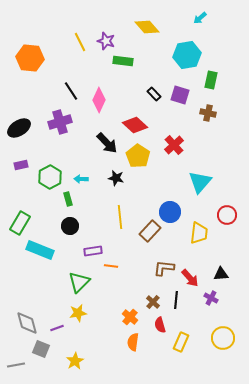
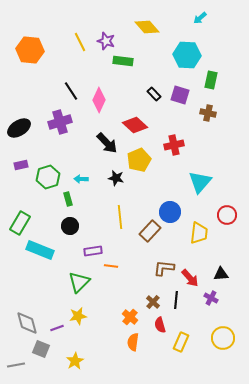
cyan hexagon at (187, 55): rotated 12 degrees clockwise
orange hexagon at (30, 58): moved 8 px up
red cross at (174, 145): rotated 30 degrees clockwise
yellow pentagon at (138, 156): moved 1 px right, 4 px down; rotated 15 degrees clockwise
green hexagon at (50, 177): moved 2 px left; rotated 10 degrees clockwise
yellow star at (78, 313): moved 3 px down
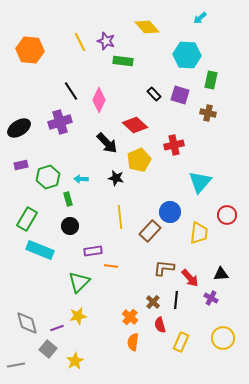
green rectangle at (20, 223): moved 7 px right, 4 px up
gray square at (41, 349): moved 7 px right; rotated 18 degrees clockwise
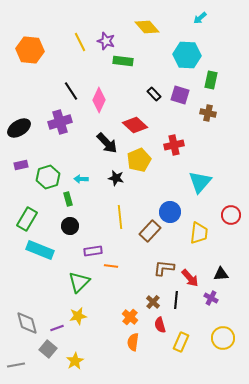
red circle at (227, 215): moved 4 px right
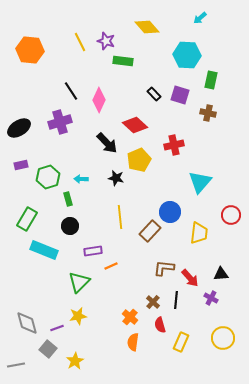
cyan rectangle at (40, 250): moved 4 px right
orange line at (111, 266): rotated 32 degrees counterclockwise
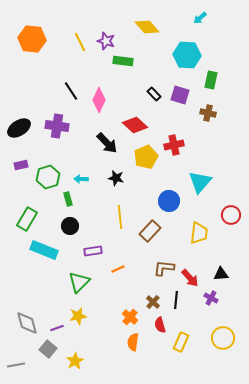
orange hexagon at (30, 50): moved 2 px right, 11 px up
purple cross at (60, 122): moved 3 px left, 4 px down; rotated 25 degrees clockwise
yellow pentagon at (139, 160): moved 7 px right, 3 px up
blue circle at (170, 212): moved 1 px left, 11 px up
orange line at (111, 266): moved 7 px right, 3 px down
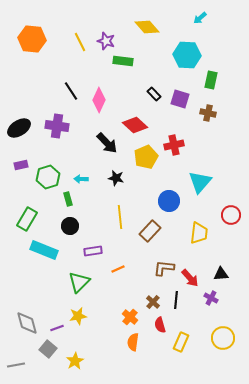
purple square at (180, 95): moved 4 px down
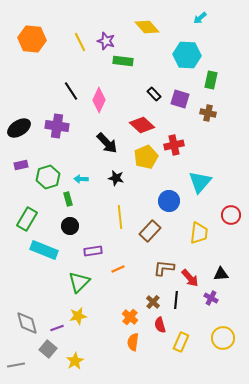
red diamond at (135, 125): moved 7 px right
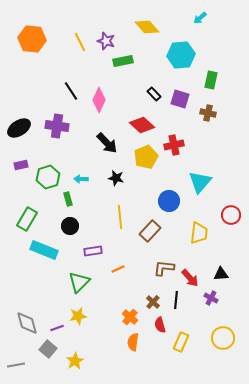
cyan hexagon at (187, 55): moved 6 px left; rotated 8 degrees counterclockwise
green rectangle at (123, 61): rotated 18 degrees counterclockwise
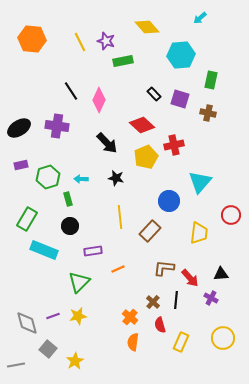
purple line at (57, 328): moved 4 px left, 12 px up
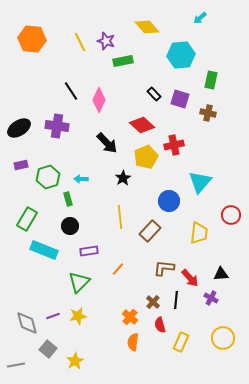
black star at (116, 178): moved 7 px right; rotated 28 degrees clockwise
purple rectangle at (93, 251): moved 4 px left
orange line at (118, 269): rotated 24 degrees counterclockwise
